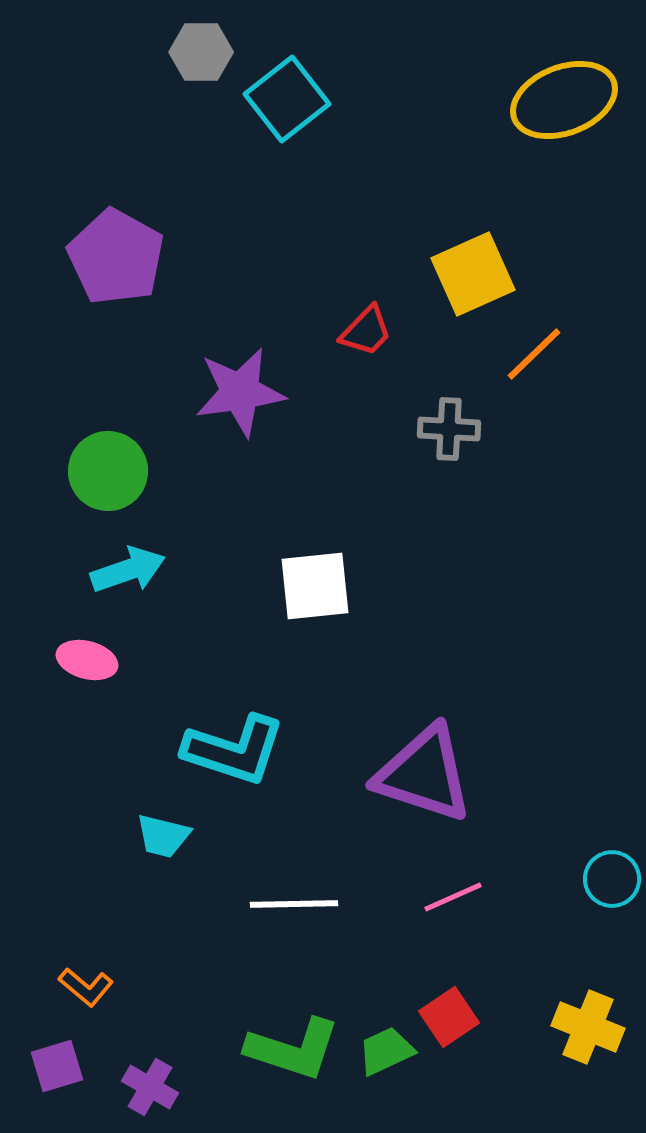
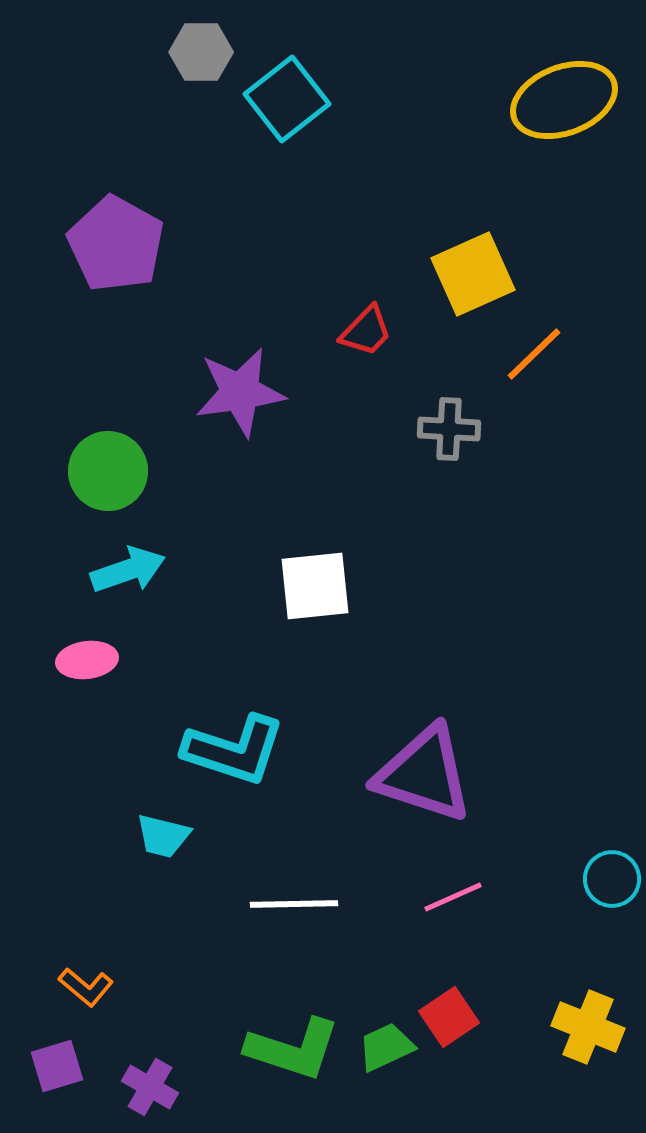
purple pentagon: moved 13 px up
pink ellipse: rotated 22 degrees counterclockwise
green trapezoid: moved 4 px up
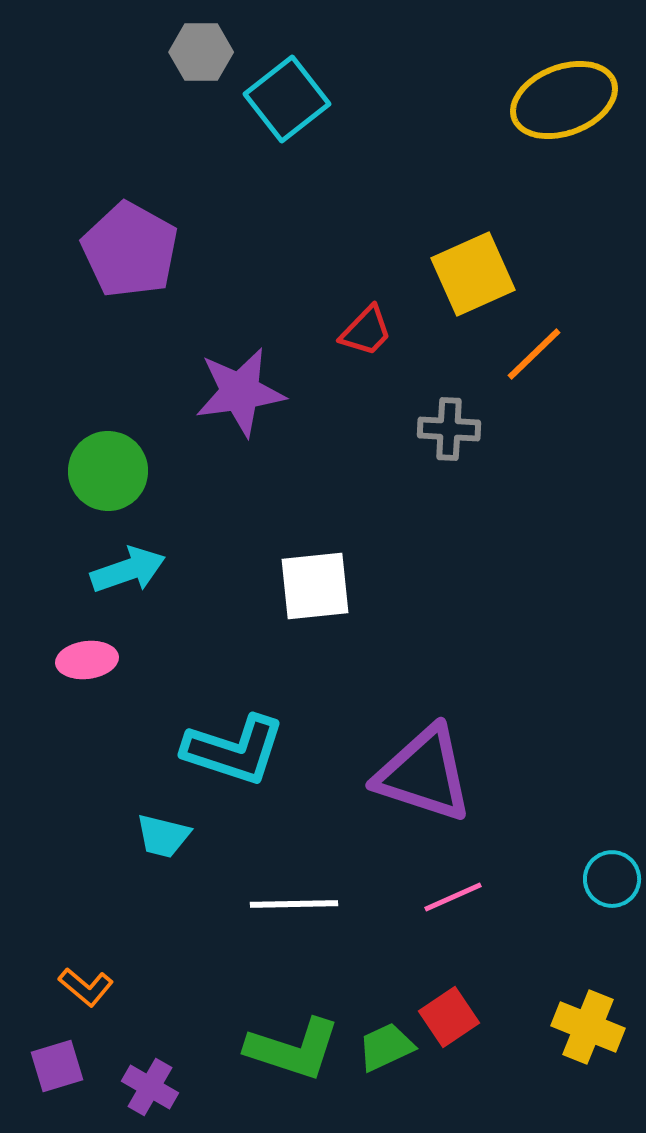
purple pentagon: moved 14 px right, 6 px down
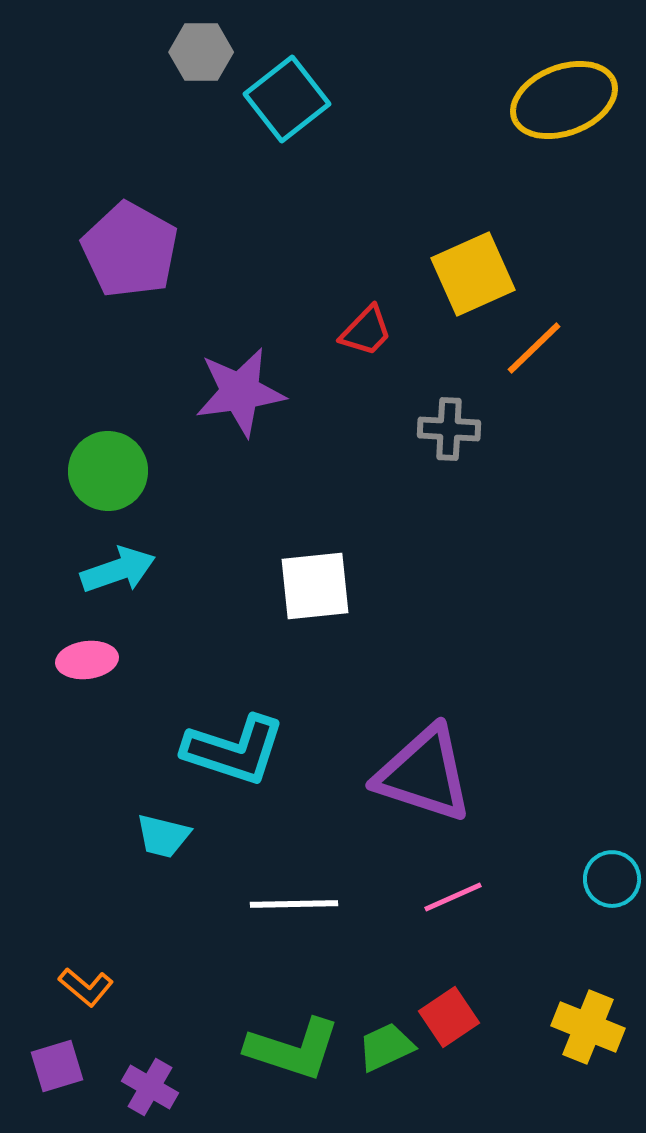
orange line: moved 6 px up
cyan arrow: moved 10 px left
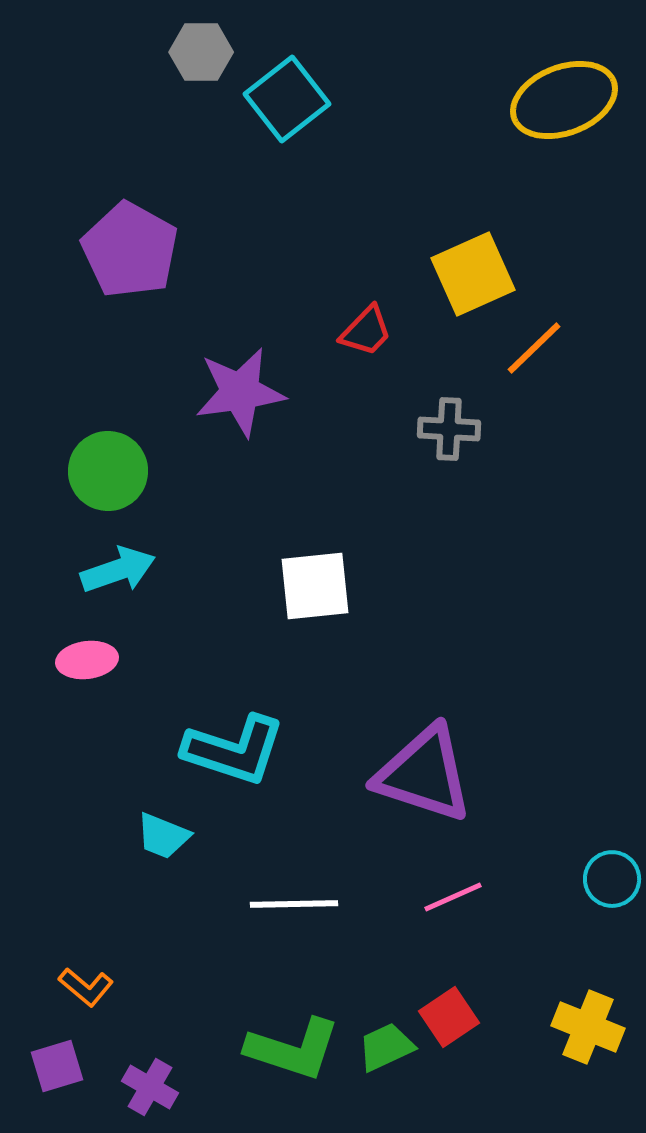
cyan trapezoid: rotated 8 degrees clockwise
